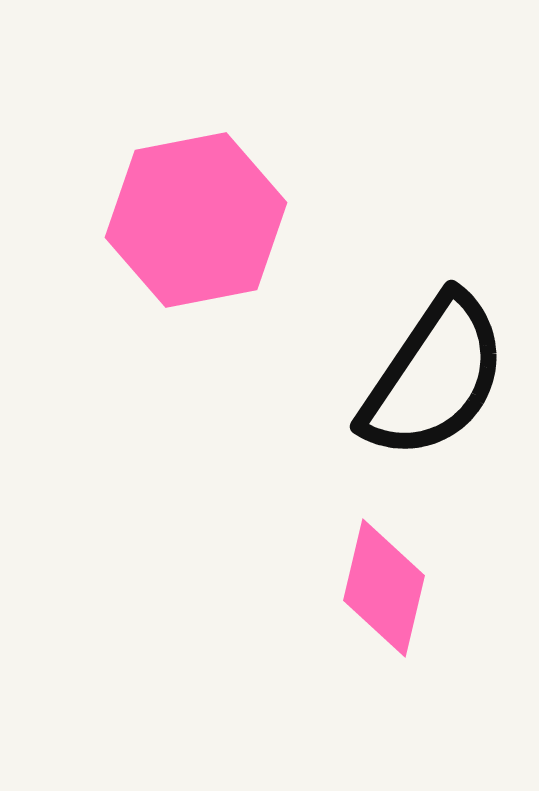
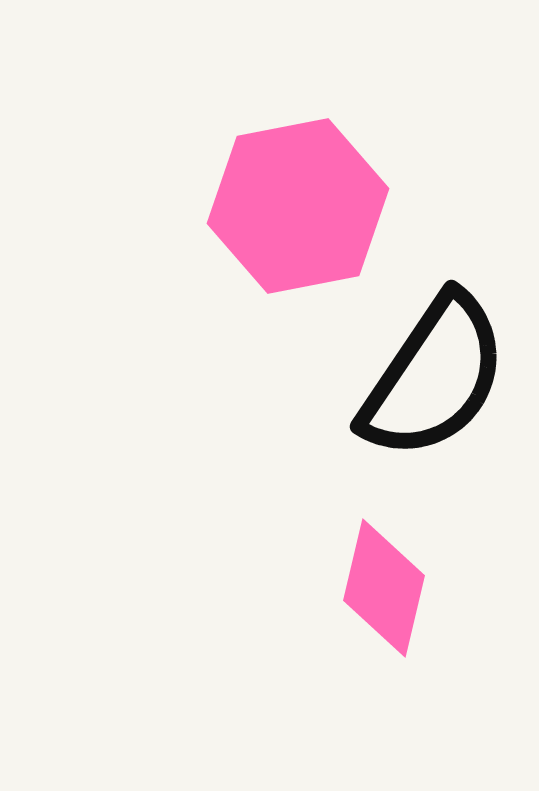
pink hexagon: moved 102 px right, 14 px up
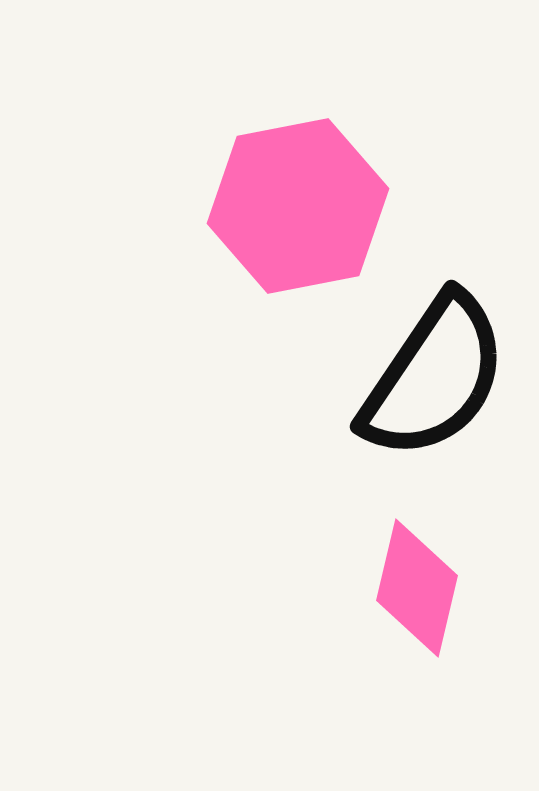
pink diamond: moved 33 px right
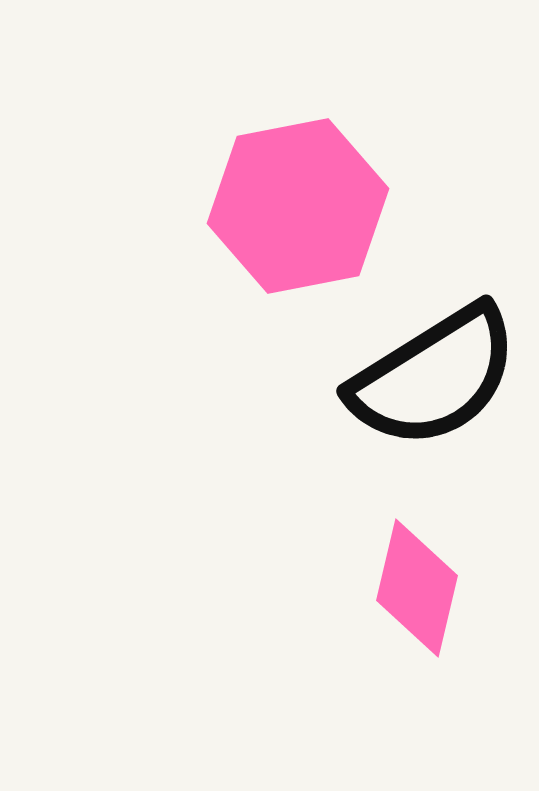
black semicircle: rotated 24 degrees clockwise
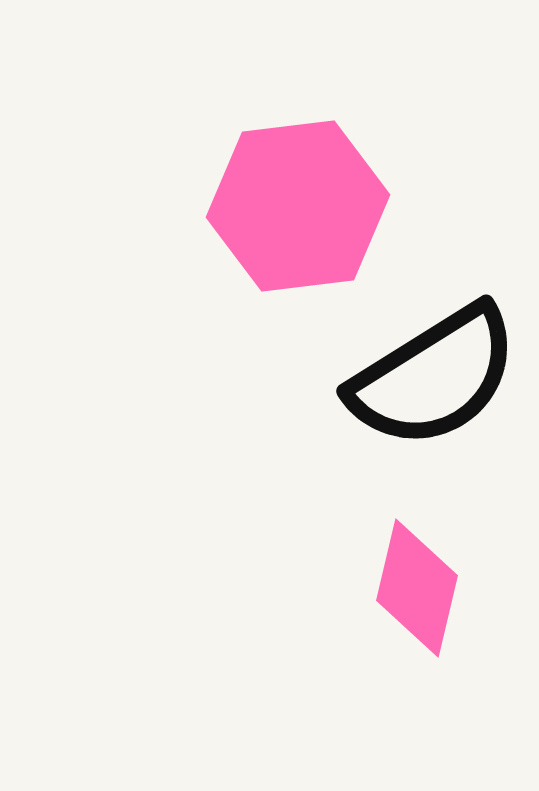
pink hexagon: rotated 4 degrees clockwise
